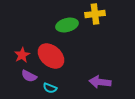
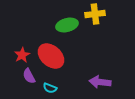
purple semicircle: rotated 35 degrees clockwise
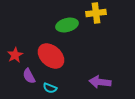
yellow cross: moved 1 px right, 1 px up
red star: moved 7 px left
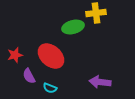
green ellipse: moved 6 px right, 2 px down
red star: rotated 14 degrees clockwise
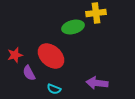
purple semicircle: moved 3 px up
purple arrow: moved 3 px left, 1 px down
cyan semicircle: moved 4 px right, 1 px down
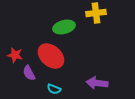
green ellipse: moved 9 px left
red star: rotated 28 degrees clockwise
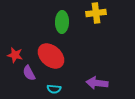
green ellipse: moved 2 px left, 5 px up; rotated 75 degrees counterclockwise
cyan semicircle: rotated 16 degrees counterclockwise
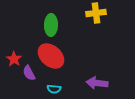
green ellipse: moved 11 px left, 3 px down
red star: moved 1 px left, 4 px down; rotated 21 degrees clockwise
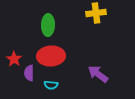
green ellipse: moved 3 px left
red ellipse: rotated 44 degrees counterclockwise
purple semicircle: rotated 28 degrees clockwise
purple arrow: moved 1 px right, 9 px up; rotated 30 degrees clockwise
cyan semicircle: moved 3 px left, 4 px up
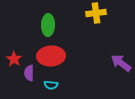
purple arrow: moved 23 px right, 11 px up
